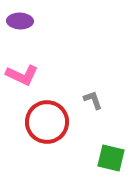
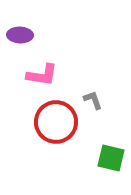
purple ellipse: moved 14 px down
pink L-shape: moved 20 px right; rotated 16 degrees counterclockwise
red circle: moved 9 px right
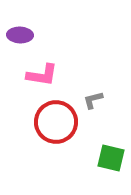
gray L-shape: rotated 85 degrees counterclockwise
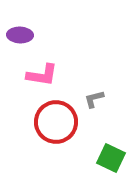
gray L-shape: moved 1 px right, 1 px up
green square: rotated 12 degrees clockwise
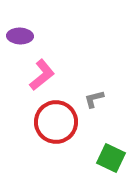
purple ellipse: moved 1 px down
pink L-shape: rotated 48 degrees counterclockwise
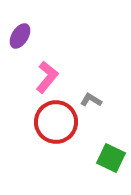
purple ellipse: rotated 60 degrees counterclockwise
pink L-shape: moved 5 px right, 2 px down; rotated 12 degrees counterclockwise
gray L-shape: moved 3 px left, 1 px down; rotated 45 degrees clockwise
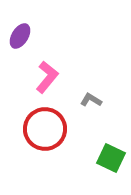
red circle: moved 11 px left, 7 px down
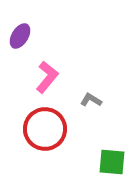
green square: moved 1 px right, 4 px down; rotated 20 degrees counterclockwise
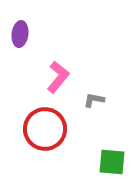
purple ellipse: moved 2 px up; rotated 25 degrees counterclockwise
pink L-shape: moved 11 px right
gray L-shape: moved 3 px right; rotated 20 degrees counterclockwise
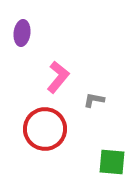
purple ellipse: moved 2 px right, 1 px up
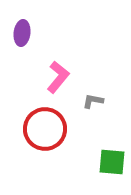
gray L-shape: moved 1 px left, 1 px down
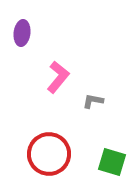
red circle: moved 4 px right, 25 px down
green square: rotated 12 degrees clockwise
